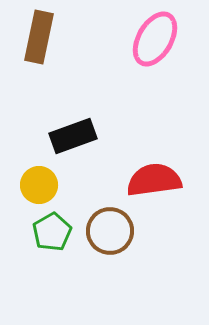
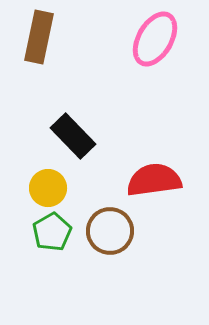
black rectangle: rotated 66 degrees clockwise
yellow circle: moved 9 px right, 3 px down
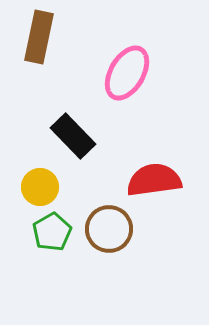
pink ellipse: moved 28 px left, 34 px down
yellow circle: moved 8 px left, 1 px up
brown circle: moved 1 px left, 2 px up
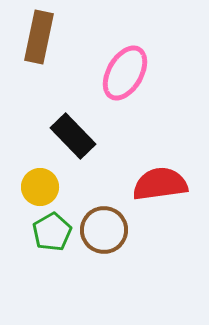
pink ellipse: moved 2 px left
red semicircle: moved 6 px right, 4 px down
brown circle: moved 5 px left, 1 px down
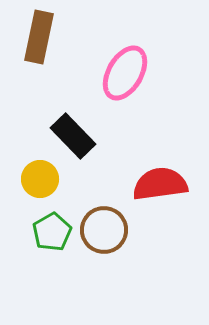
yellow circle: moved 8 px up
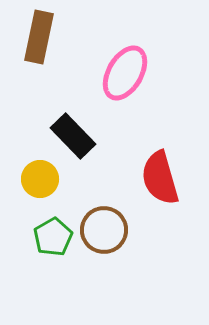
red semicircle: moved 6 px up; rotated 98 degrees counterclockwise
green pentagon: moved 1 px right, 5 px down
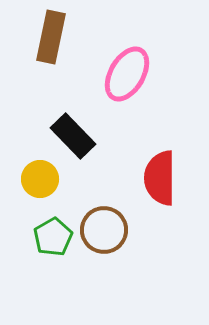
brown rectangle: moved 12 px right
pink ellipse: moved 2 px right, 1 px down
red semicircle: rotated 16 degrees clockwise
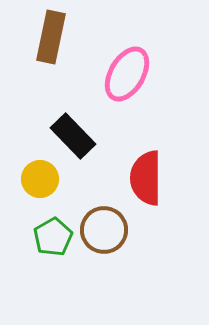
red semicircle: moved 14 px left
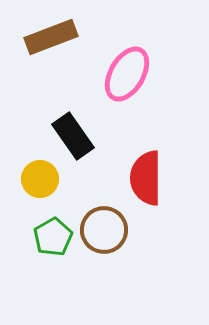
brown rectangle: rotated 57 degrees clockwise
black rectangle: rotated 9 degrees clockwise
